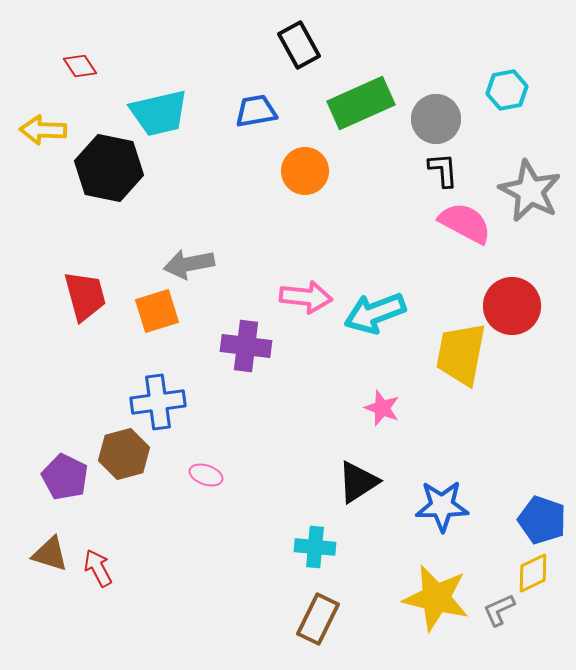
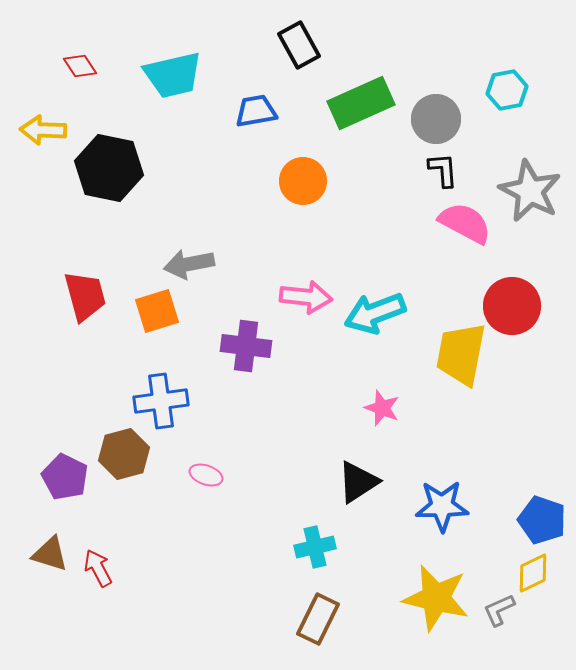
cyan trapezoid: moved 14 px right, 38 px up
orange circle: moved 2 px left, 10 px down
blue cross: moved 3 px right, 1 px up
cyan cross: rotated 18 degrees counterclockwise
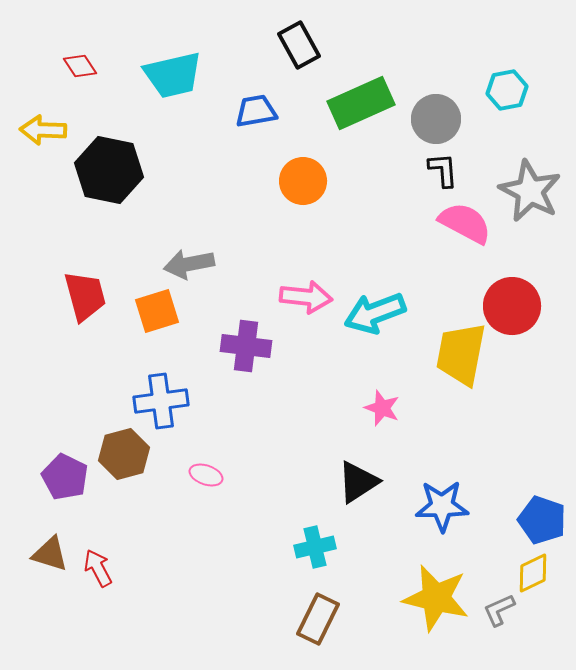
black hexagon: moved 2 px down
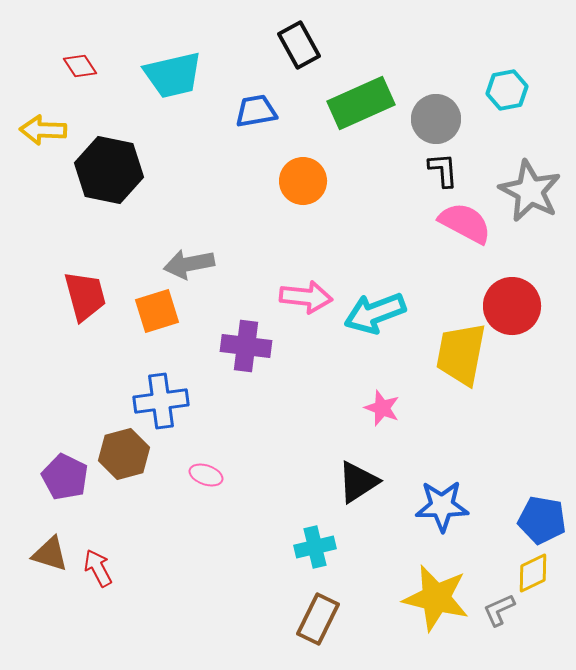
blue pentagon: rotated 9 degrees counterclockwise
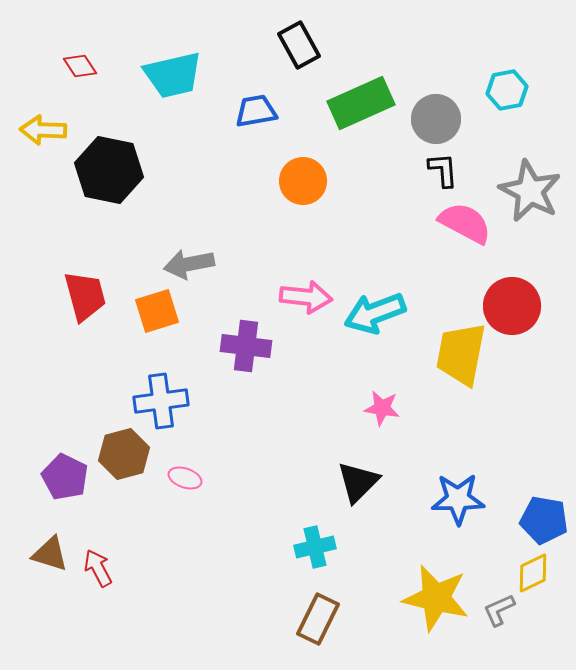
pink star: rotated 12 degrees counterclockwise
pink ellipse: moved 21 px left, 3 px down
black triangle: rotated 12 degrees counterclockwise
blue star: moved 16 px right, 7 px up
blue pentagon: moved 2 px right
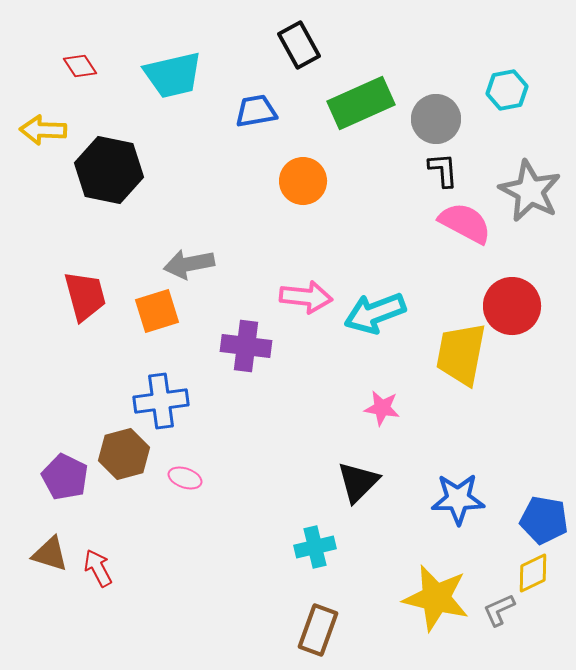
brown rectangle: moved 11 px down; rotated 6 degrees counterclockwise
